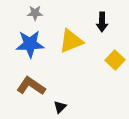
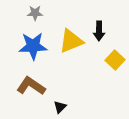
black arrow: moved 3 px left, 9 px down
blue star: moved 3 px right, 2 px down
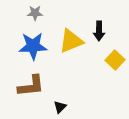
brown L-shape: rotated 140 degrees clockwise
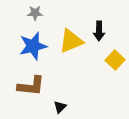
blue star: rotated 12 degrees counterclockwise
brown L-shape: rotated 12 degrees clockwise
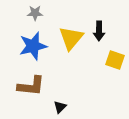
yellow triangle: moved 3 px up; rotated 28 degrees counterclockwise
yellow square: rotated 24 degrees counterclockwise
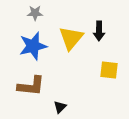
yellow square: moved 6 px left, 10 px down; rotated 12 degrees counterclockwise
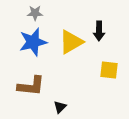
yellow triangle: moved 4 px down; rotated 20 degrees clockwise
blue star: moved 4 px up
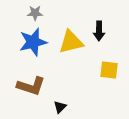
yellow triangle: rotated 16 degrees clockwise
brown L-shape: rotated 12 degrees clockwise
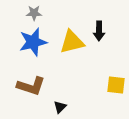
gray star: moved 1 px left
yellow triangle: moved 1 px right
yellow square: moved 7 px right, 15 px down
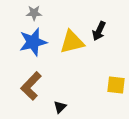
black arrow: rotated 24 degrees clockwise
brown L-shape: rotated 116 degrees clockwise
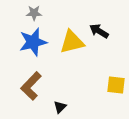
black arrow: rotated 96 degrees clockwise
